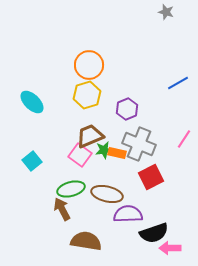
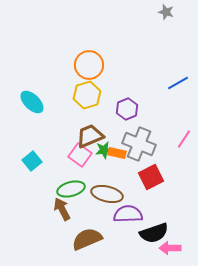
brown semicircle: moved 1 px right, 2 px up; rotated 32 degrees counterclockwise
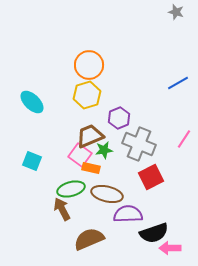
gray star: moved 10 px right
purple hexagon: moved 8 px left, 9 px down
orange rectangle: moved 26 px left, 15 px down
cyan square: rotated 30 degrees counterclockwise
brown semicircle: moved 2 px right
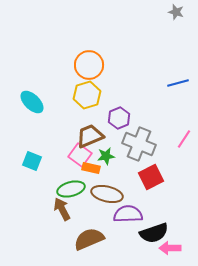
blue line: rotated 15 degrees clockwise
green star: moved 2 px right, 6 px down
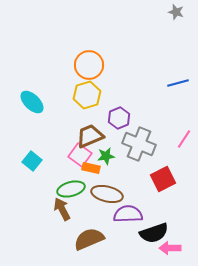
cyan square: rotated 18 degrees clockwise
red square: moved 12 px right, 2 px down
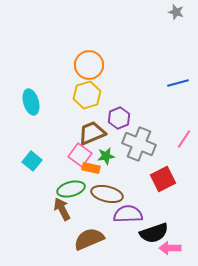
cyan ellipse: moved 1 px left; rotated 30 degrees clockwise
brown trapezoid: moved 2 px right, 3 px up
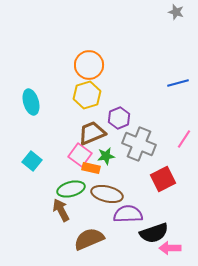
brown arrow: moved 1 px left, 1 px down
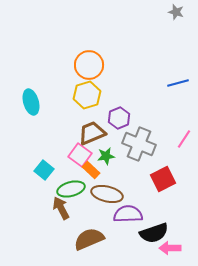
cyan square: moved 12 px right, 9 px down
orange rectangle: moved 2 px down; rotated 30 degrees clockwise
brown arrow: moved 2 px up
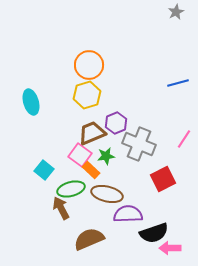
gray star: rotated 28 degrees clockwise
purple hexagon: moved 3 px left, 5 px down
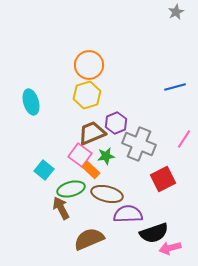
blue line: moved 3 px left, 4 px down
pink arrow: rotated 15 degrees counterclockwise
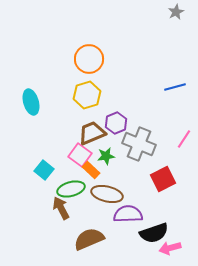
orange circle: moved 6 px up
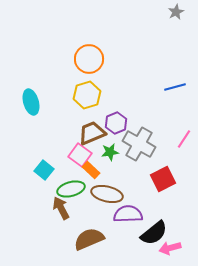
gray cross: rotated 8 degrees clockwise
green star: moved 4 px right, 4 px up
black semicircle: rotated 20 degrees counterclockwise
